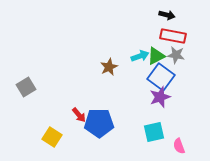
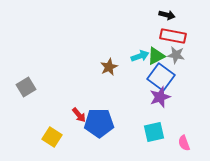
pink semicircle: moved 5 px right, 3 px up
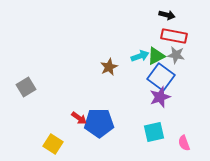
red rectangle: moved 1 px right
red arrow: moved 3 px down; rotated 14 degrees counterclockwise
yellow square: moved 1 px right, 7 px down
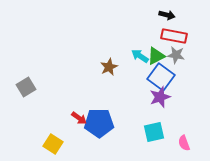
cyan arrow: rotated 126 degrees counterclockwise
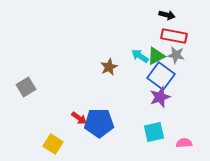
blue square: moved 1 px up
pink semicircle: rotated 105 degrees clockwise
